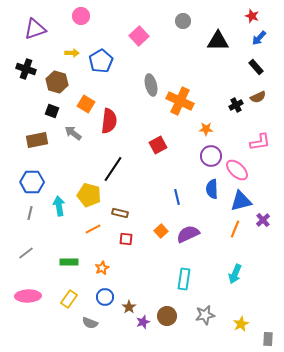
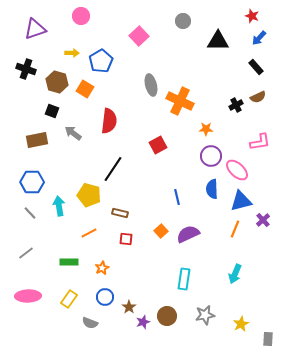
orange square at (86, 104): moved 1 px left, 15 px up
gray line at (30, 213): rotated 56 degrees counterclockwise
orange line at (93, 229): moved 4 px left, 4 px down
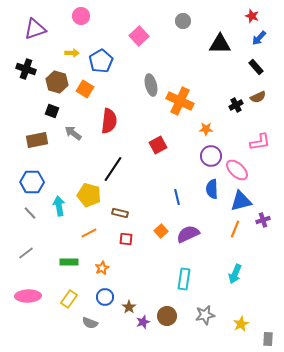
black triangle at (218, 41): moved 2 px right, 3 px down
purple cross at (263, 220): rotated 24 degrees clockwise
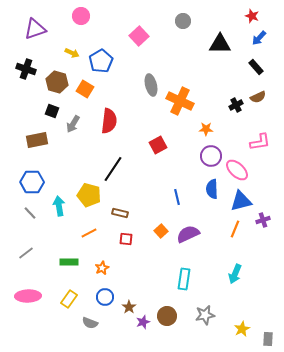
yellow arrow at (72, 53): rotated 24 degrees clockwise
gray arrow at (73, 133): moved 9 px up; rotated 96 degrees counterclockwise
yellow star at (241, 324): moved 1 px right, 5 px down
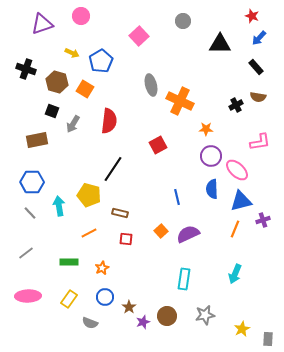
purple triangle at (35, 29): moved 7 px right, 5 px up
brown semicircle at (258, 97): rotated 35 degrees clockwise
